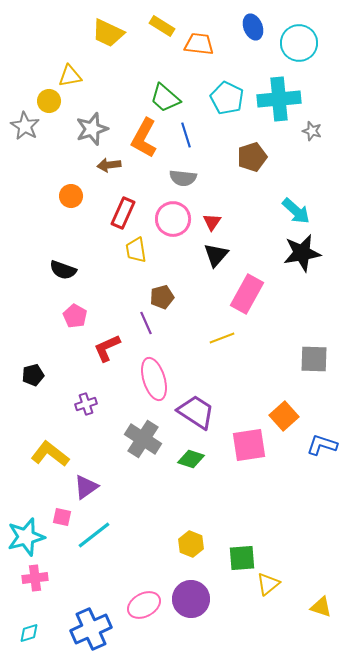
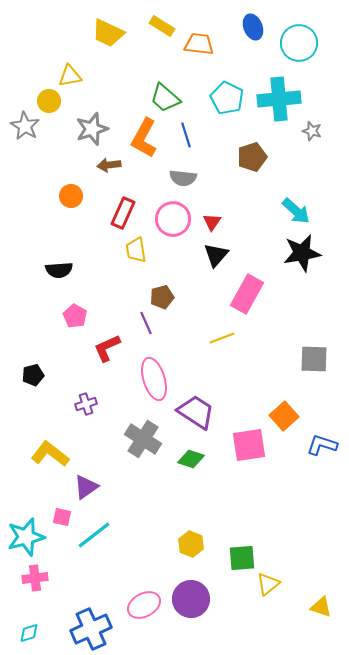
black semicircle at (63, 270): moved 4 px left; rotated 24 degrees counterclockwise
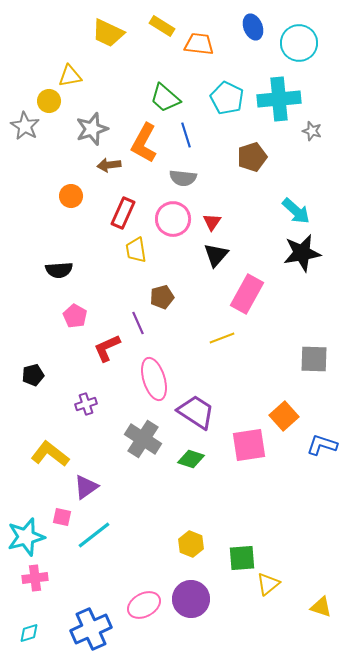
orange L-shape at (144, 138): moved 5 px down
purple line at (146, 323): moved 8 px left
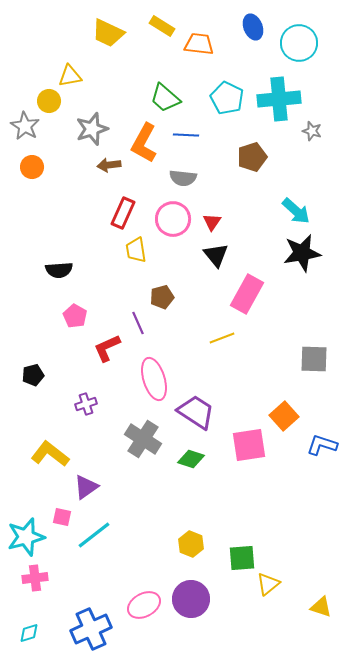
blue line at (186, 135): rotated 70 degrees counterclockwise
orange circle at (71, 196): moved 39 px left, 29 px up
black triangle at (216, 255): rotated 20 degrees counterclockwise
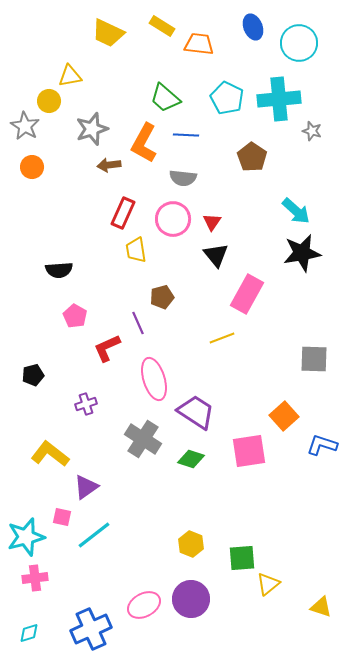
brown pentagon at (252, 157): rotated 20 degrees counterclockwise
pink square at (249, 445): moved 6 px down
